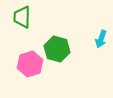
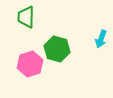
green trapezoid: moved 4 px right
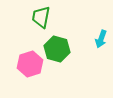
green trapezoid: moved 15 px right; rotated 10 degrees clockwise
